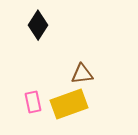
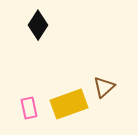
brown triangle: moved 22 px right, 13 px down; rotated 35 degrees counterclockwise
pink rectangle: moved 4 px left, 6 px down
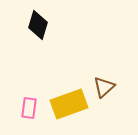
black diamond: rotated 16 degrees counterclockwise
pink rectangle: rotated 20 degrees clockwise
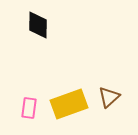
black diamond: rotated 16 degrees counterclockwise
brown triangle: moved 5 px right, 10 px down
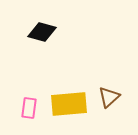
black diamond: moved 4 px right, 7 px down; rotated 76 degrees counterclockwise
yellow rectangle: rotated 15 degrees clockwise
